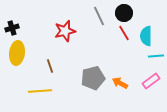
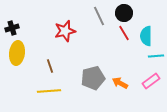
yellow line: moved 9 px right
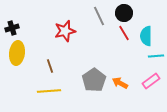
gray pentagon: moved 1 px right, 2 px down; rotated 20 degrees counterclockwise
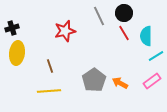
cyan line: rotated 28 degrees counterclockwise
pink rectangle: moved 1 px right
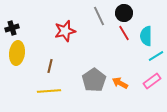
brown line: rotated 32 degrees clockwise
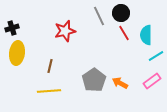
black circle: moved 3 px left
cyan semicircle: moved 1 px up
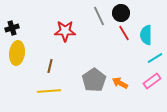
red star: rotated 15 degrees clockwise
cyan line: moved 1 px left, 2 px down
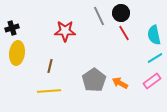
cyan semicircle: moved 8 px right; rotated 12 degrees counterclockwise
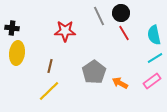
black cross: rotated 24 degrees clockwise
gray pentagon: moved 8 px up
yellow line: rotated 40 degrees counterclockwise
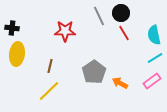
yellow ellipse: moved 1 px down
